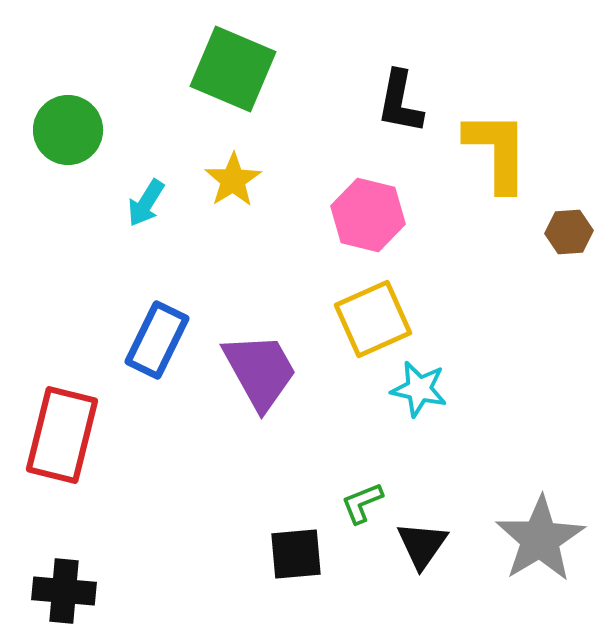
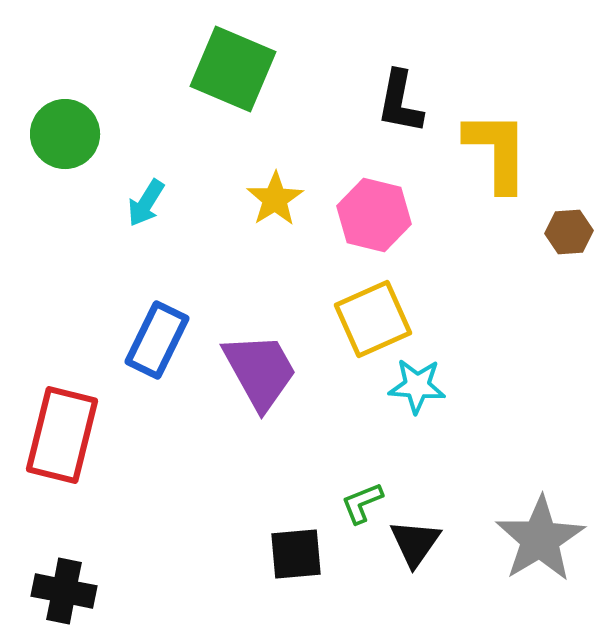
green circle: moved 3 px left, 4 px down
yellow star: moved 42 px right, 19 px down
pink hexagon: moved 6 px right
cyan star: moved 2 px left, 3 px up; rotated 8 degrees counterclockwise
black triangle: moved 7 px left, 2 px up
black cross: rotated 6 degrees clockwise
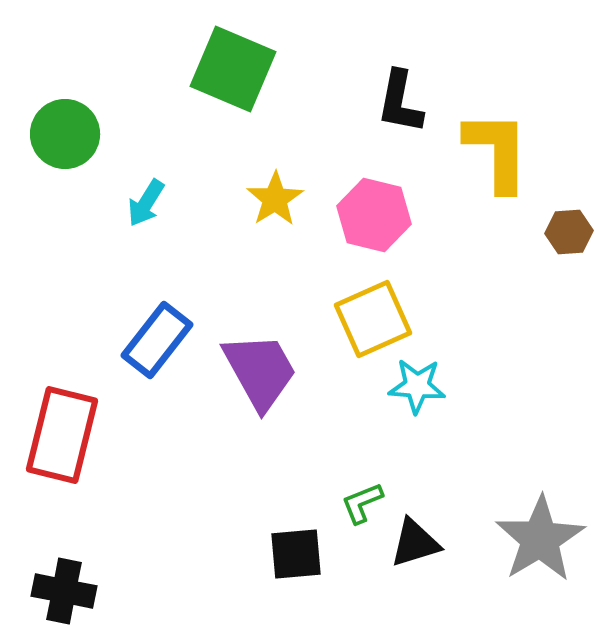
blue rectangle: rotated 12 degrees clockwise
black triangle: rotated 38 degrees clockwise
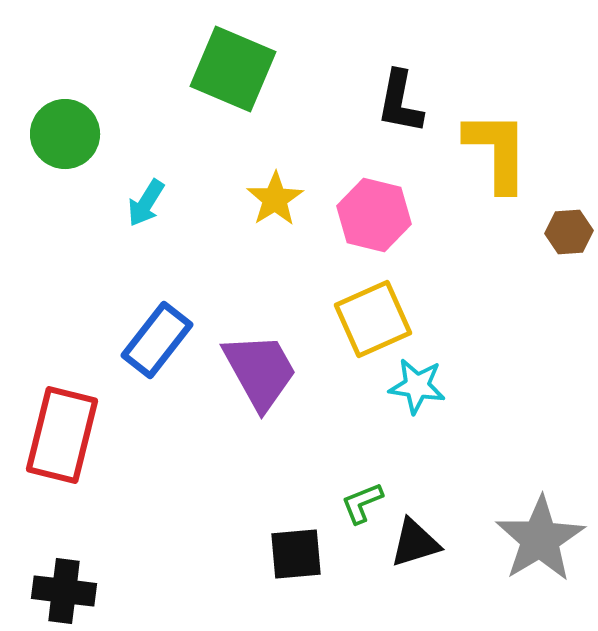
cyan star: rotated 4 degrees clockwise
black cross: rotated 4 degrees counterclockwise
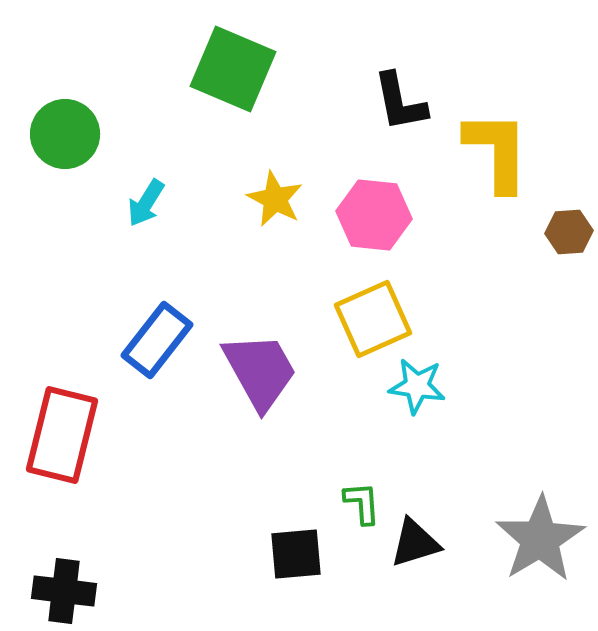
black L-shape: rotated 22 degrees counterclockwise
yellow star: rotated 12 degrees counterclockwise
pink hexagon: rotated 8 degrees counterclockwise
green L-shape: rotated 108 degrees clockwise
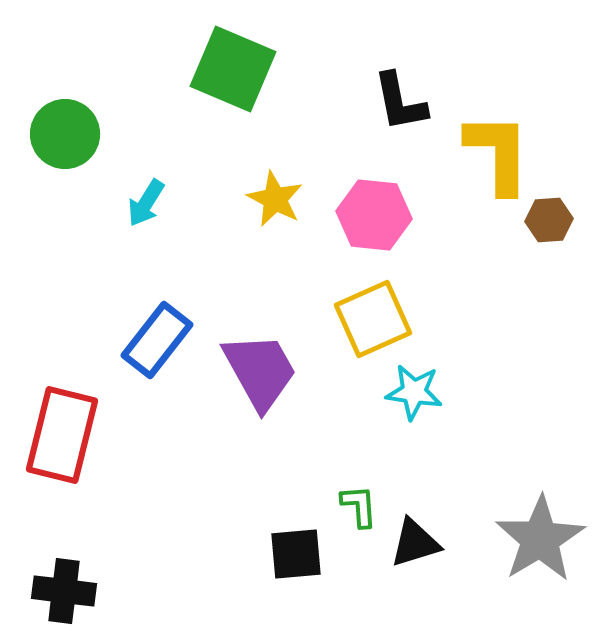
yellow L-shape: moved 1 px right, 2 px down
brown hexagon: moved 20 px left, 12 px up
cyan star: moved 3 px left, 6 px down
green L-shape: moved 3 px left, 3 px down
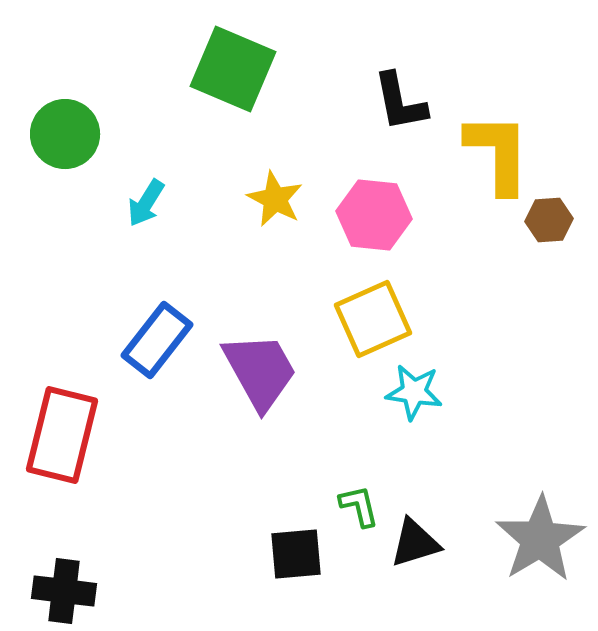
green L-shape: rotated 9 degrees counterclockwise
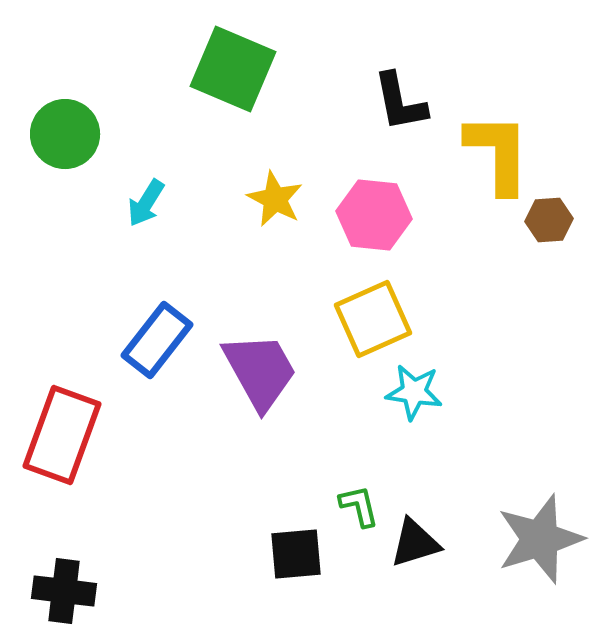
red rectangle: rotated 6 degrees clockwise
gray star: rotated 14 degrees clockwise
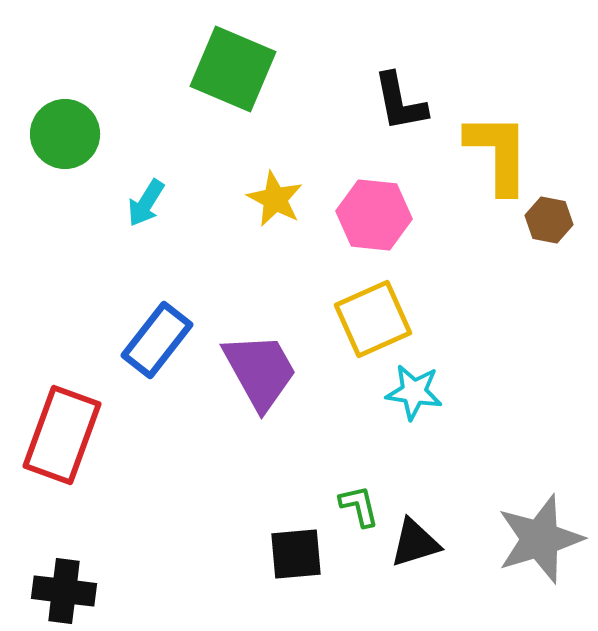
brown hexagon: rotated 15 degrees clockwise
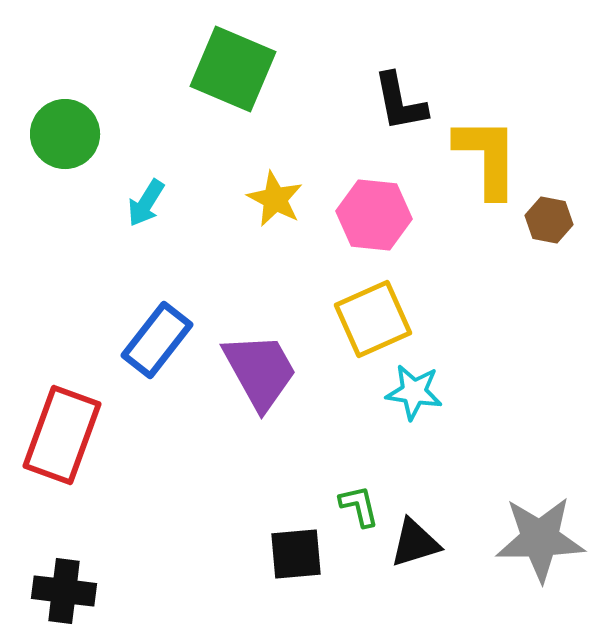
yellow L-shape: moved 11 px left, 4 px down
gray star: rotated 16 degrees clockwise
